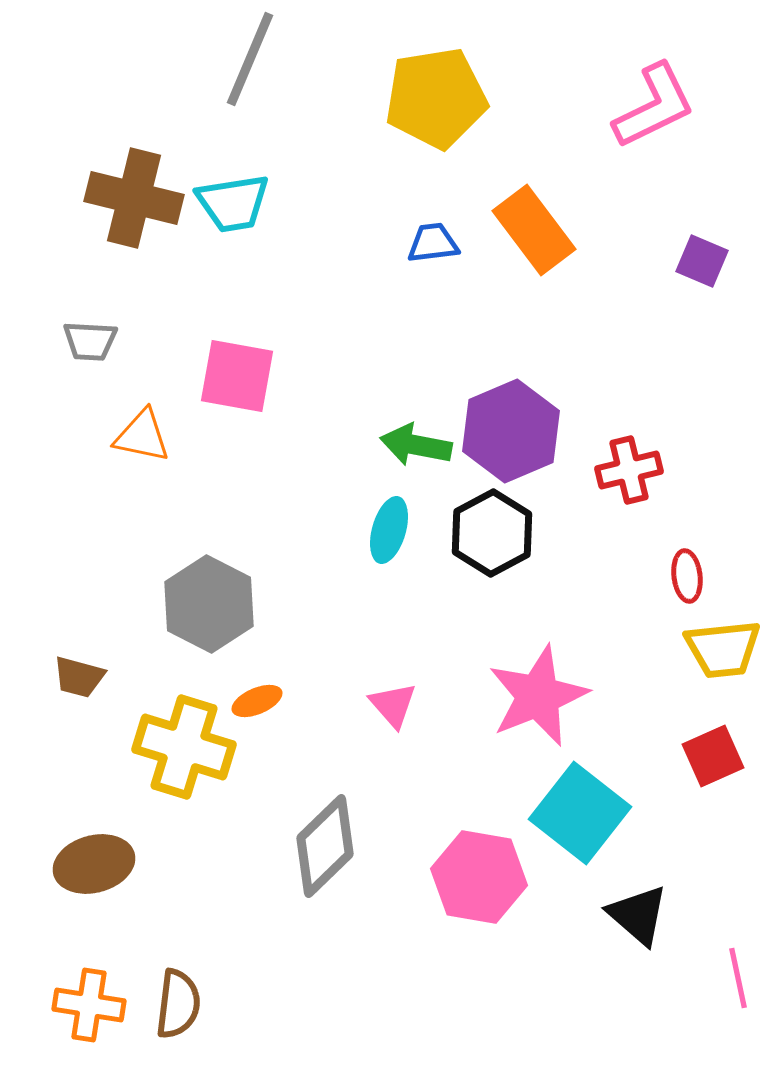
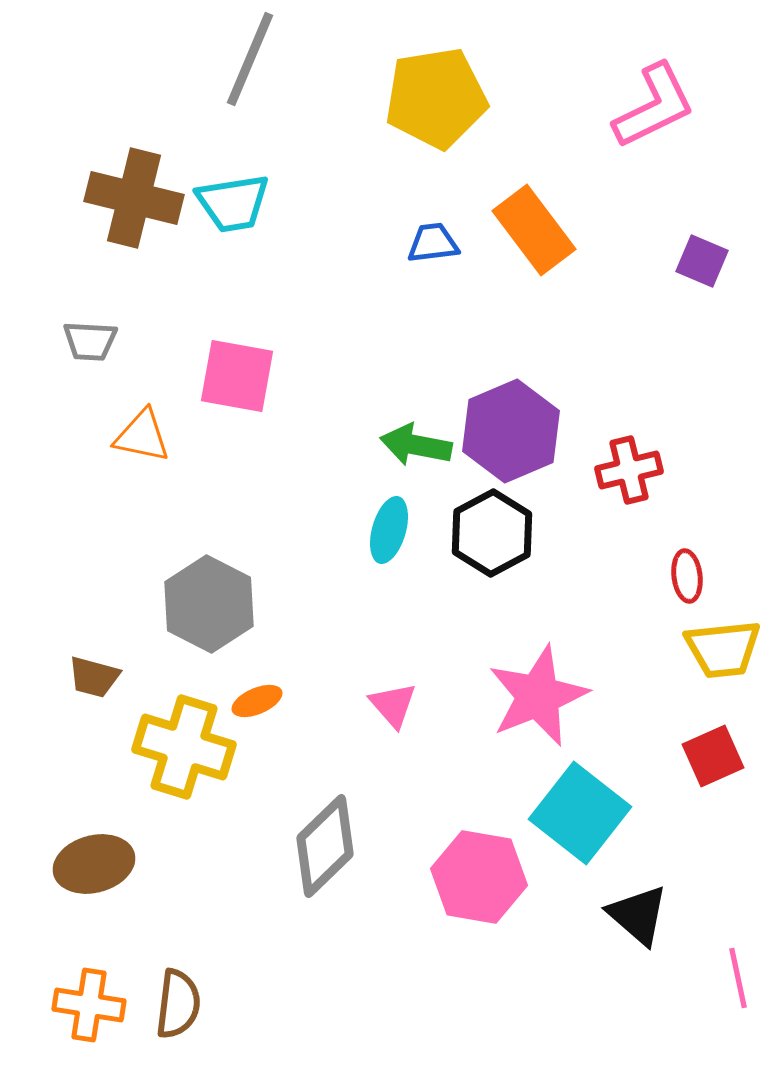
brown trapezoid: moved 15 px right
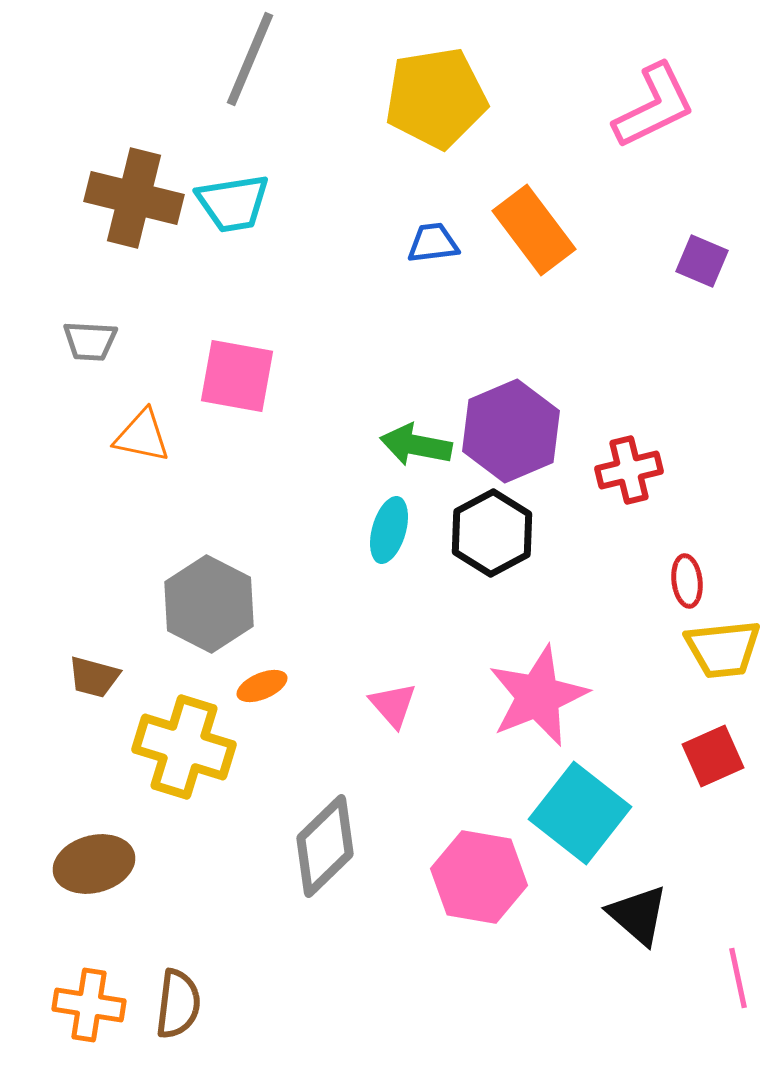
red ellipse: moved 5 px down
orange ellipse: moved 5 px right, 15 px up
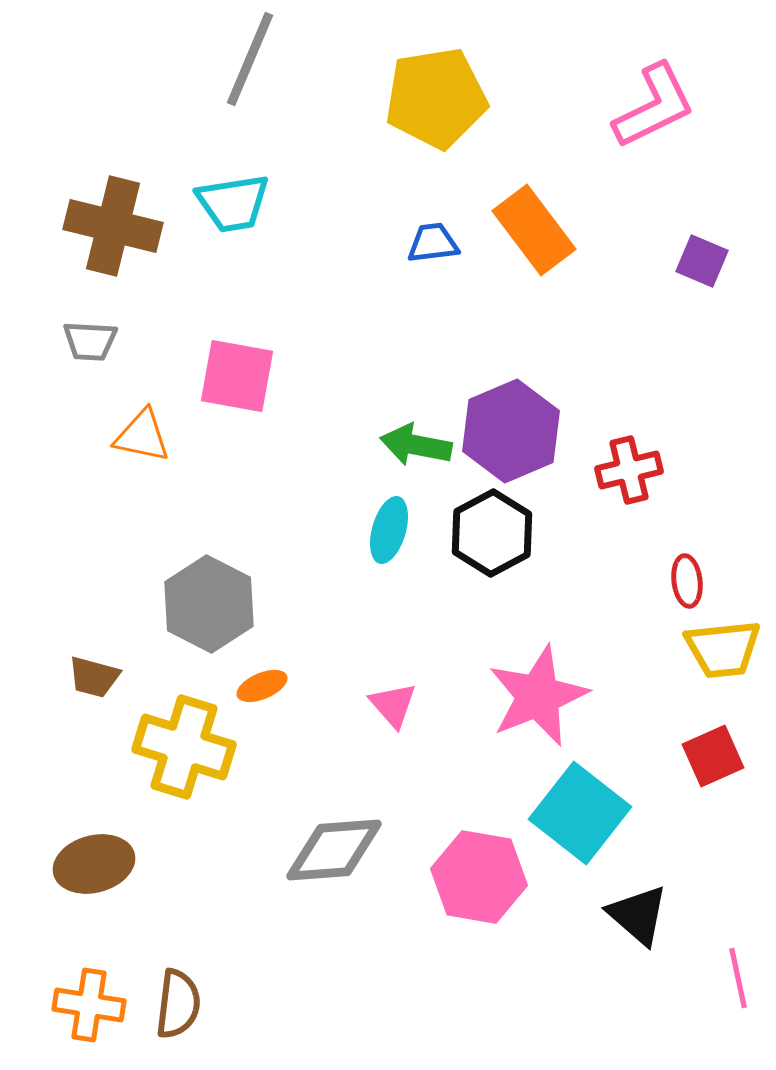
brown cross: moved 21 px left, 28 px down
gray diamond: moved 9 px right, 4 px down; rotated 40 degrees clockwise
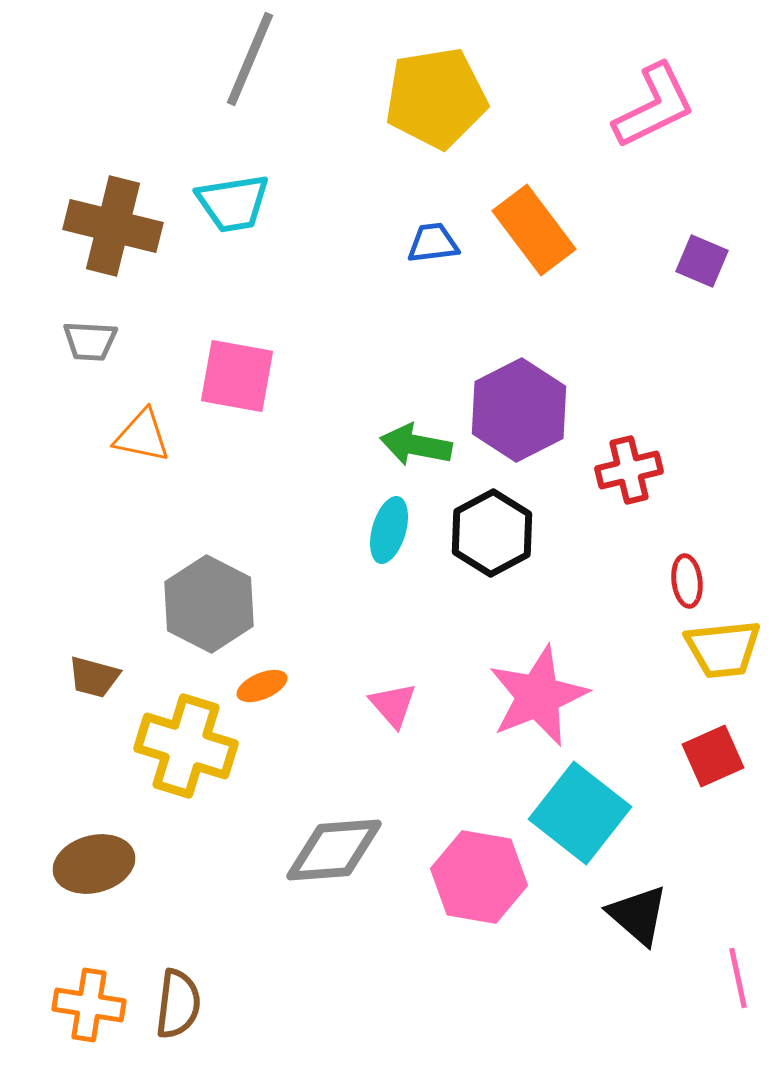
purple hexagon: moved 8 px right, 21 px up; rotated 4 degrees counterclockwise
yellow cross: moved 2 px right, 1 px up
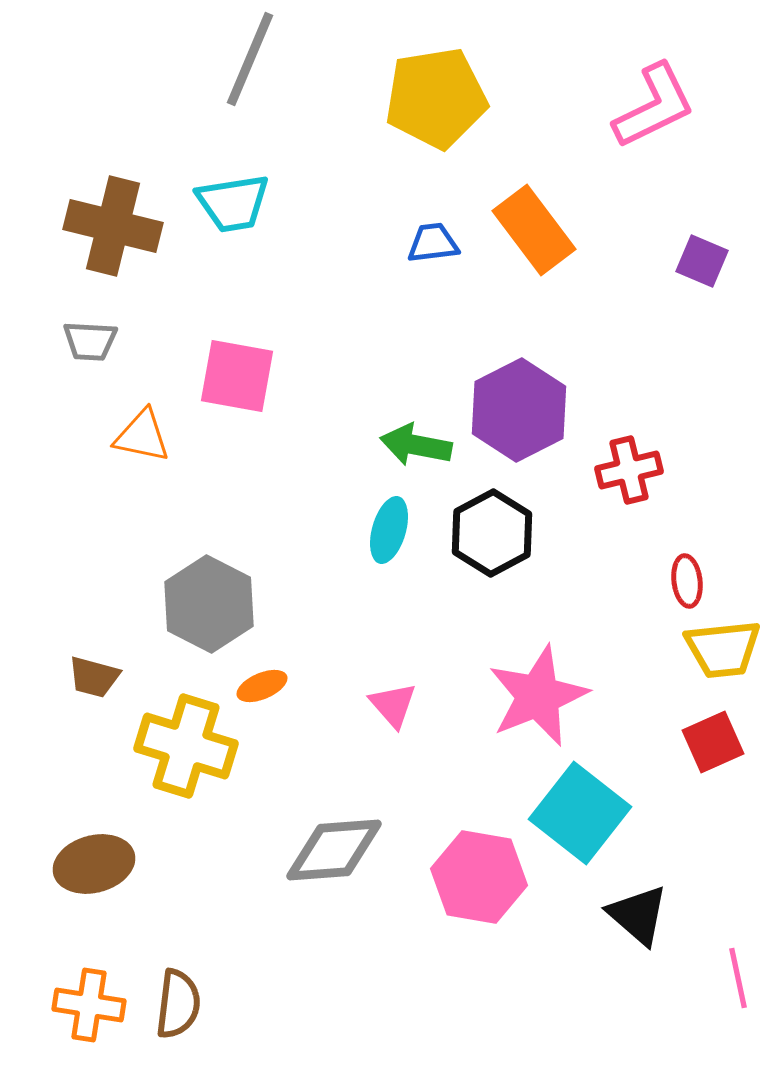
red square: moved 14 px up
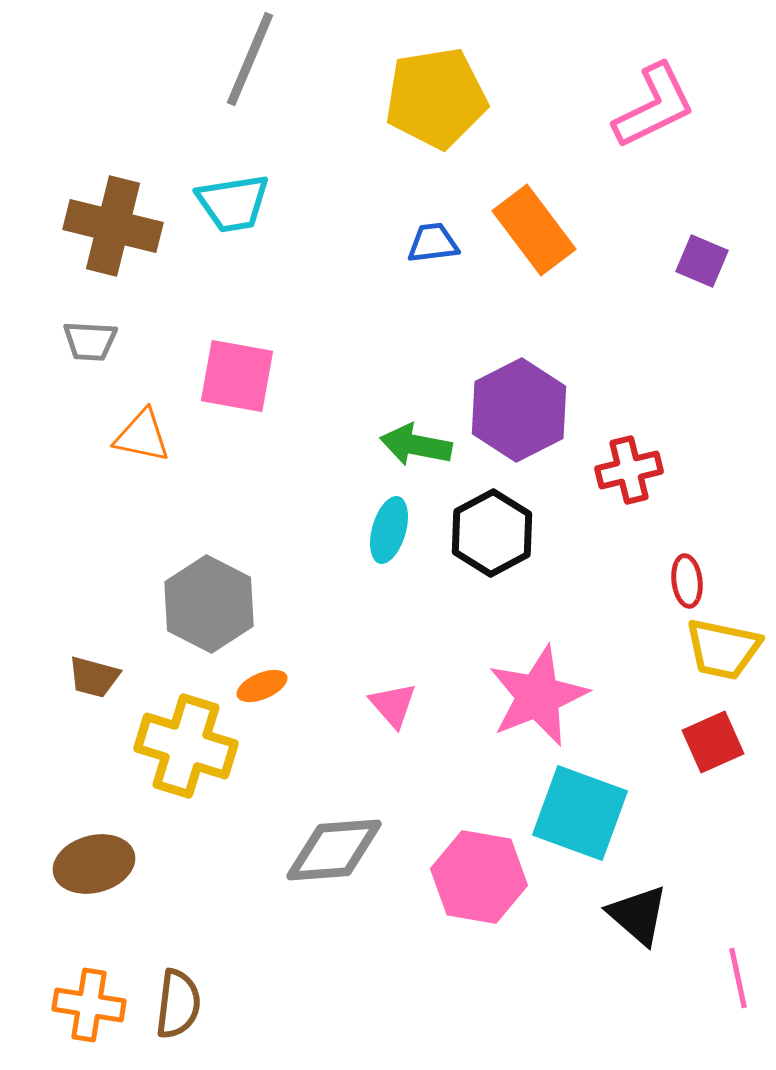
yellow trapezoid: rotated 18 degrees clockwise
cyan square: rotated 18 degrees counterclockwise
